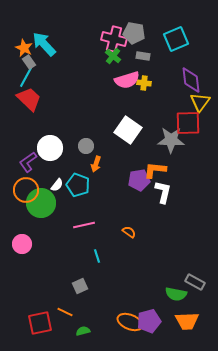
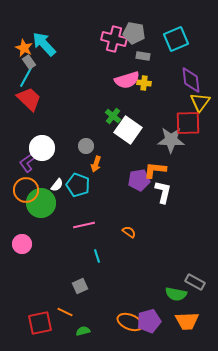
green cross at (113, 56): moved 60 px down
white circle at (50, 148): moved 8 px left
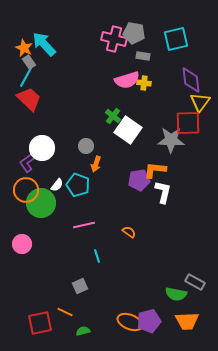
cyan square at (176, 39): rotated 10 degrees clockwise
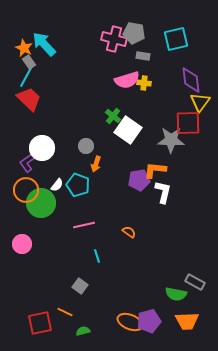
gray square at (80, 286): rotated 28 degrees counterclockwise
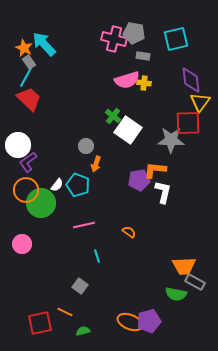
white circle at (42, 148): moved 24 px left, 3 px up
orange trapezoid at (187, 321): moved 3 px left, 55 px up
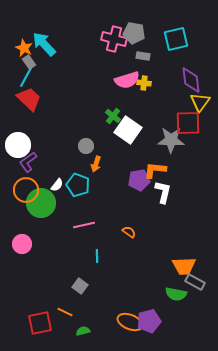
cyan line at (97, 256): rotated 16 degrees clockwise
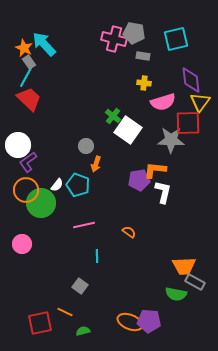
pink semicircle at (127, 80): moved 36 px right, 22 px down
purple pentagon at (149, 321): rotated 20 degrees clockwise
